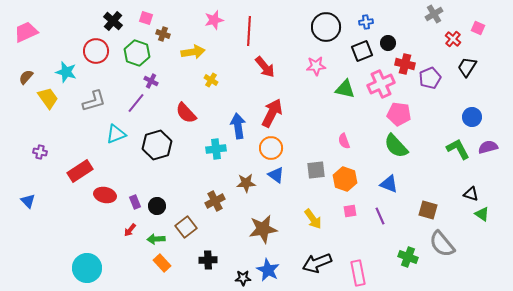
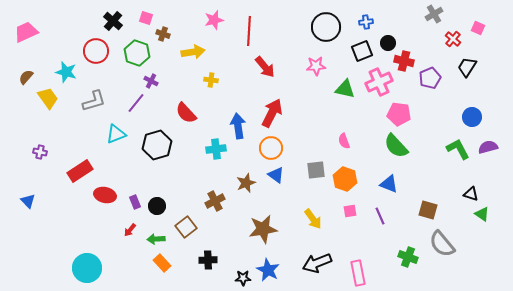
red cross at (405, 64): moved 1 px left, 3 px up
yellow cross at (211, 80): rotated 24 degrees counterclockwise
pink cross at (381, 84): moved 2 px left, 2 px up
brown star at (246, 183): rotated 18 degrees counterclockwise
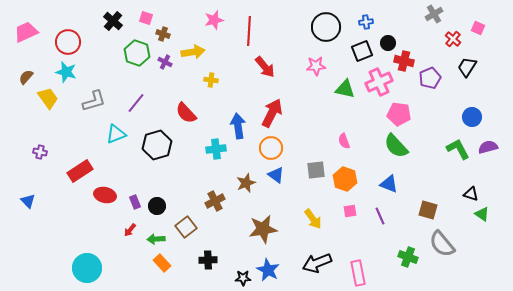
red circle at (96, 51): moved 28 px left, 9 px up
purple cross at (151, 81): moved 14 px right, 19 px up
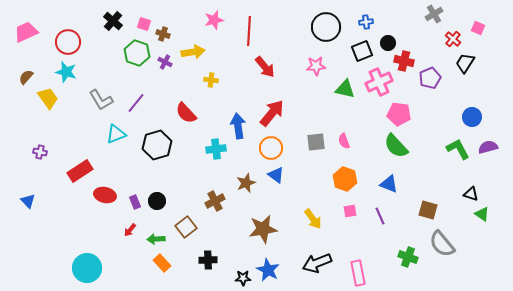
pink square at (146, 18): moved 2 px left, 6 px down
black trapezoid at (467, 67): moved 2 px left, 4 px up
gray L-shape at (94, 101): moved 7 px right, 1 px up; rotated 75 degrees clockwise
red arrow at (272, 113): rotated 12 degrees clockwise
gray square at (316, 170): moved 28 px up
black circle at (157, 206): moved 5 px up
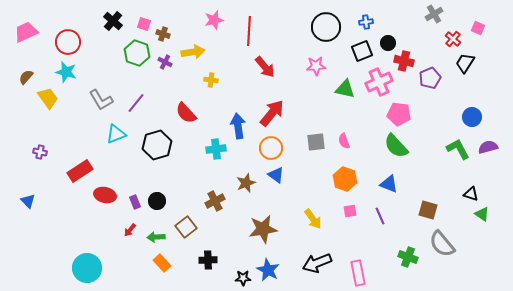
green arrow at (156, 239): moved 2 px up
